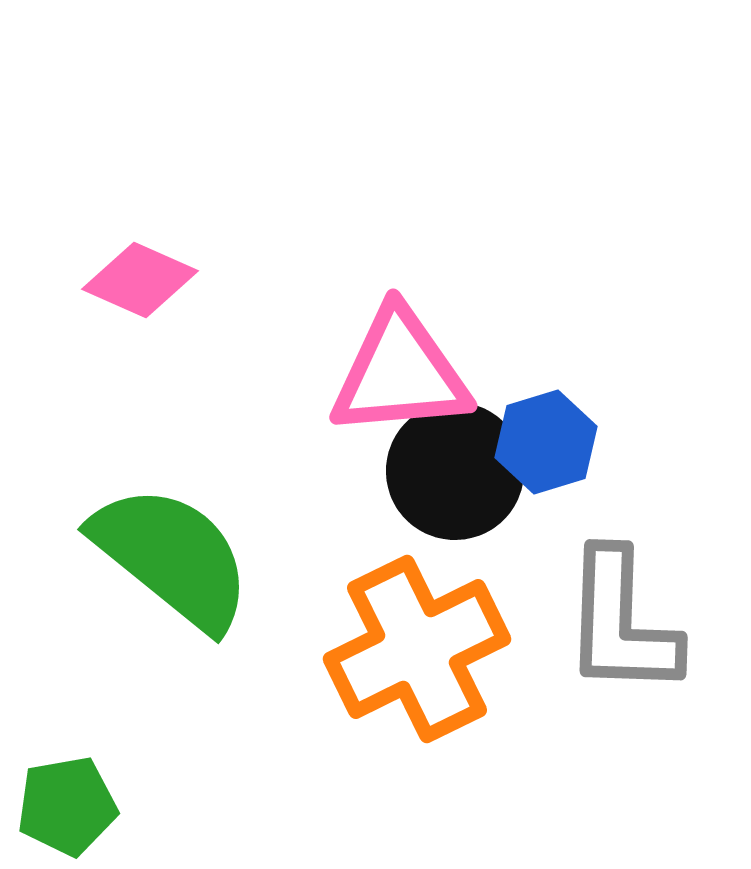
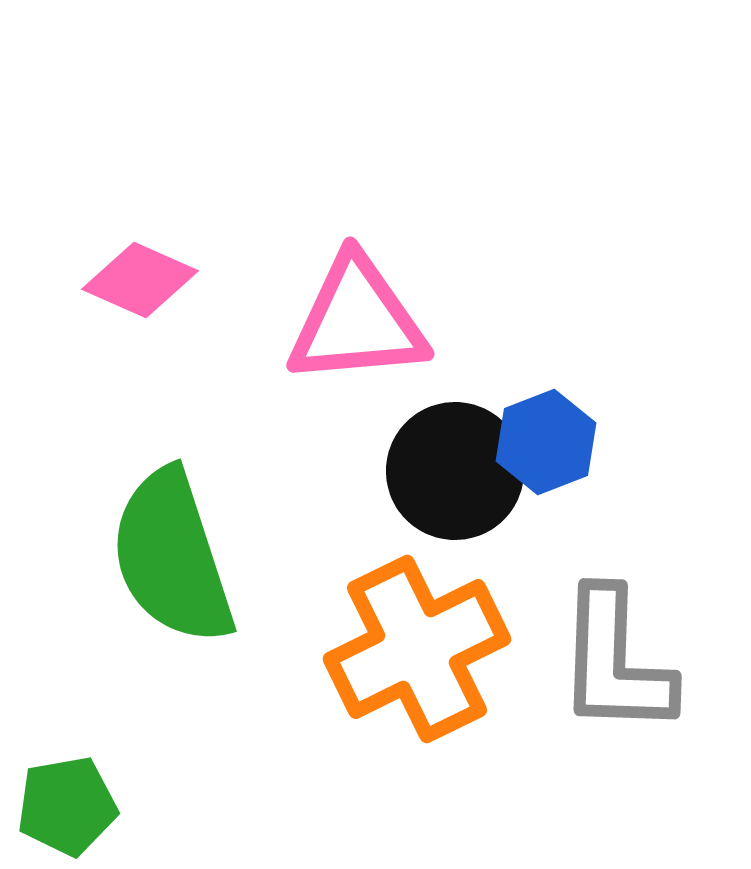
pink triangle: moved 43 px left, 52 px up
blue hexagon: rotated 4 degrees counterclockwise
green semicircle: rotated 147 degrees counterclockwise
gray L-shape: moved 6 px left, 39 px down
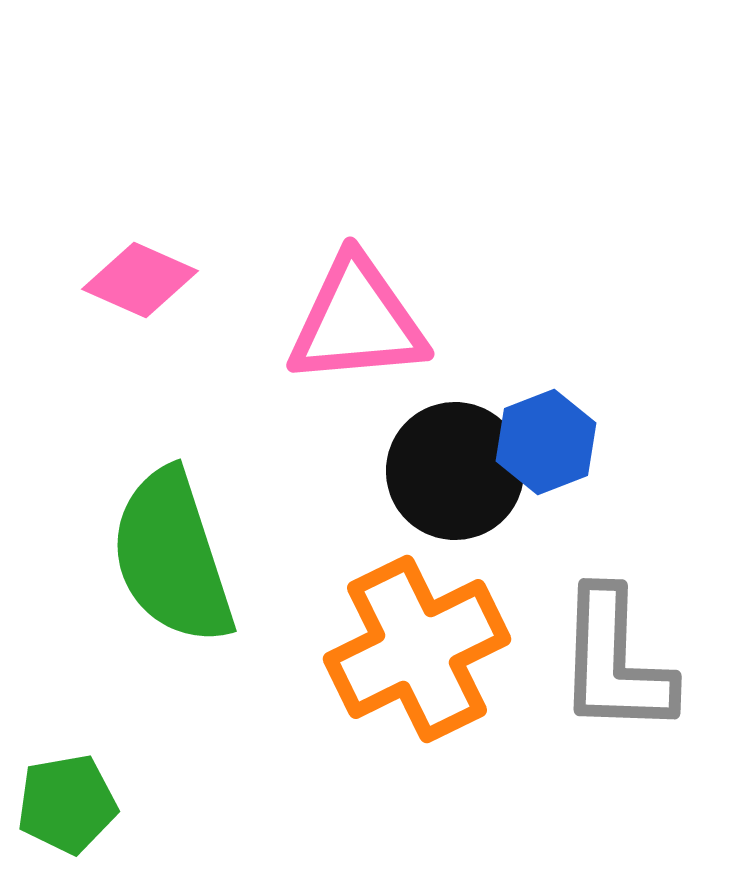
green pentagon: moved 2 px up
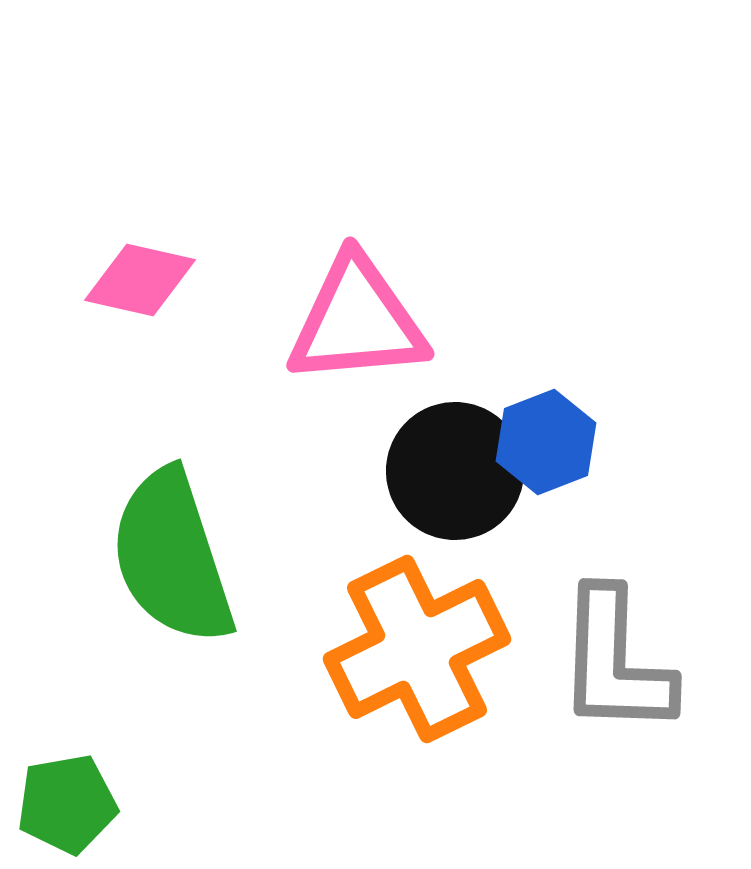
pink diamond: rotated 11 degrees counterclockwise
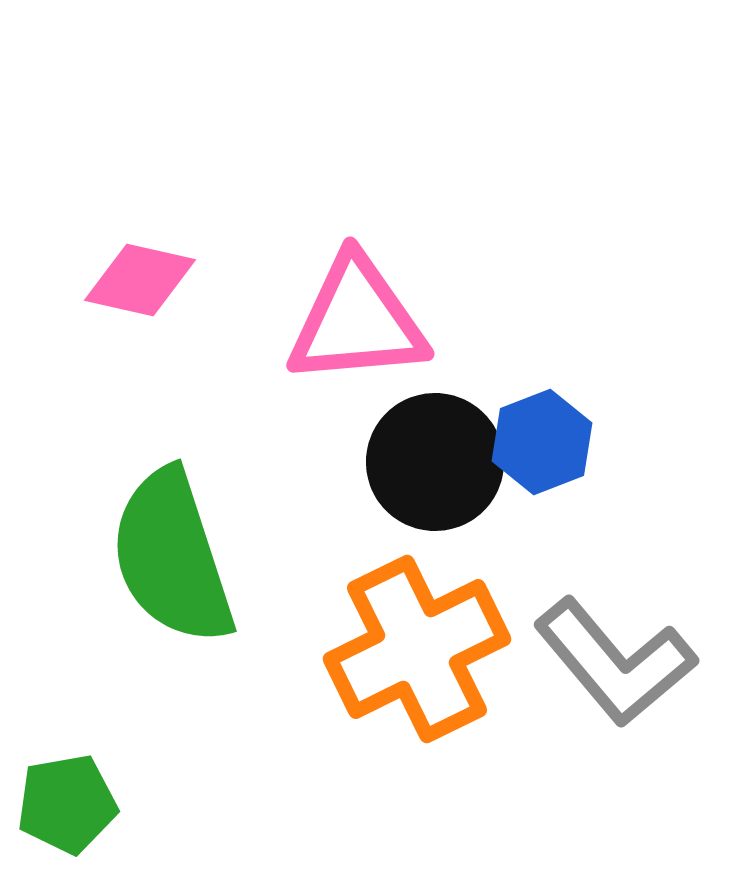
blue hexagon: moved 4 px left
black circle: moved 20 px left, 9 px up
gray L-shape: rotated 42 degrees counterclockwise
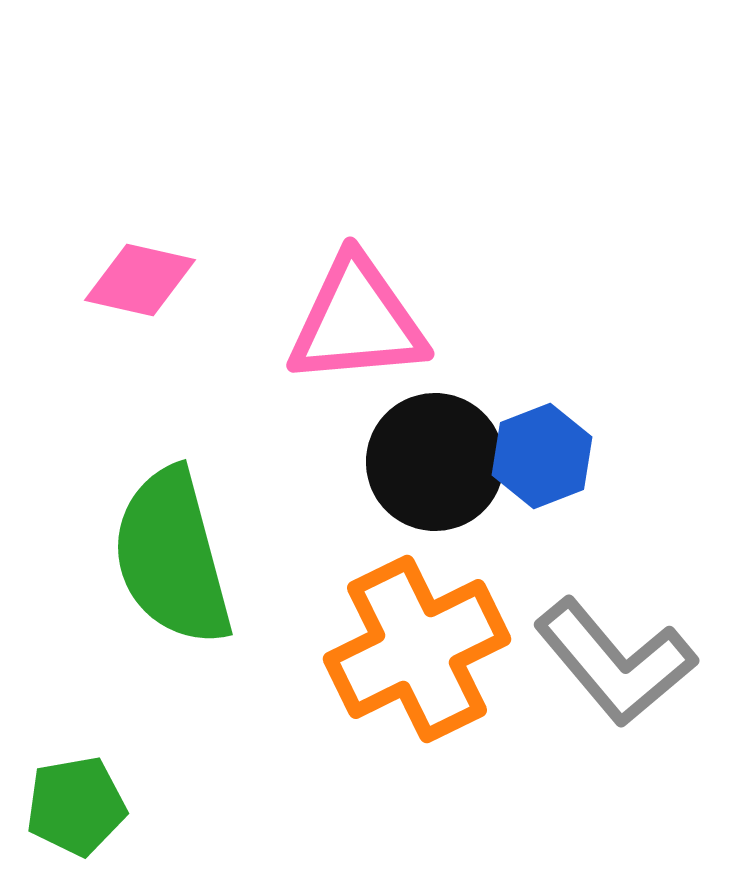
blue hexagon: moved 14 px down
green semicircle: rotated 3 degrees clockwise
green pentagon: moved 9 px right, 2 px down
